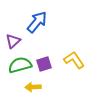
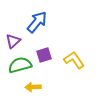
purple square: moved 9 px up
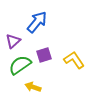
green semicircle: rotated 20 degrees counterclockwise
yellow arrow: rotated 21 degrees clockwise
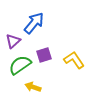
blue arrow: moved 3 px left, 1 px down
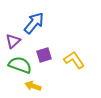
green semicircle: rotated 55 degrees clockwise
yellow arrow: moved 1 px up
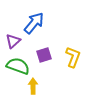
yellow L-shape: moved 1 px left, 3 px up; rotated 55 degrees clockwise
green semicircle: moved 2 px left, 1 px down
yellow arrow: rotated 70 degrees clockwise
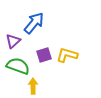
yellow L-shape: moved 6 px left, 2 px up; rotated 95 degrees counterclockwise
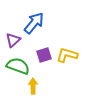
purple triangle: moved 1 px up
